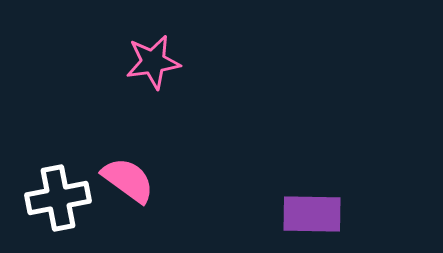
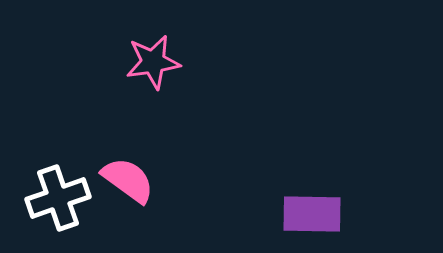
white cross: rotated 8 degrees counterclockwise
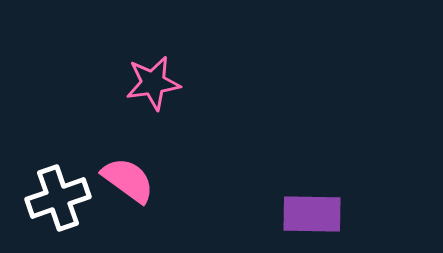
pink star: moved 21 px down
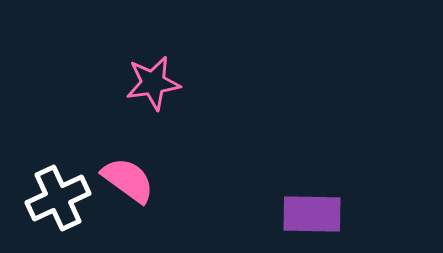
white cross: rotated 6 degrees counterclockwise
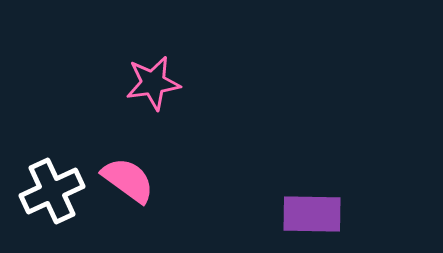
white cross: moved 6 px left, 7 px up
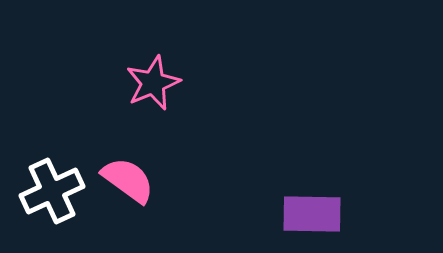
pink star: rotated 14 degrees counterclockwise
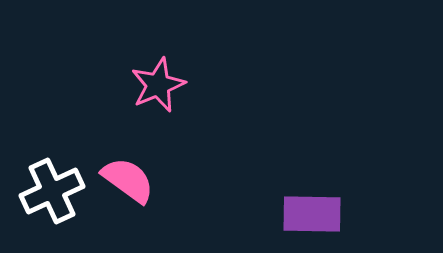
pink star: moved 5 px right, 2 px down
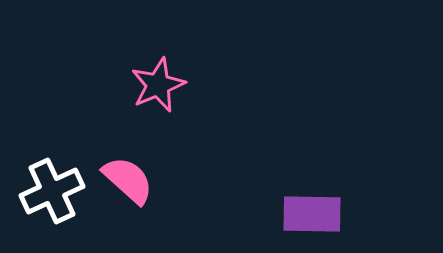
pink semicircle: rotated 6 degrees clockwise
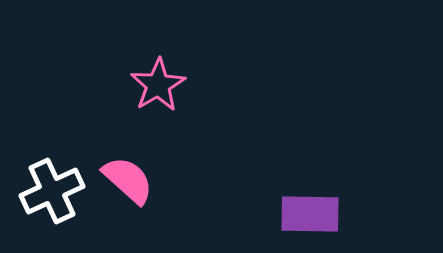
pink star: rotated 8 degrees counterclockwise
purple rectangle: moved 2 px left
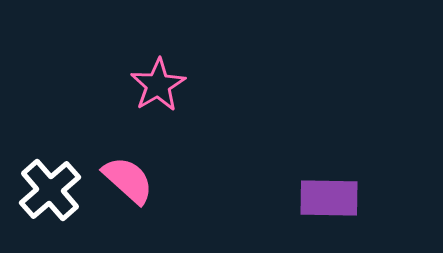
white cross: moved 2 px left, 1 px up; rotated 16 degrees counterclockwise
purple rectangle: moved 19 px right, 16 px up
